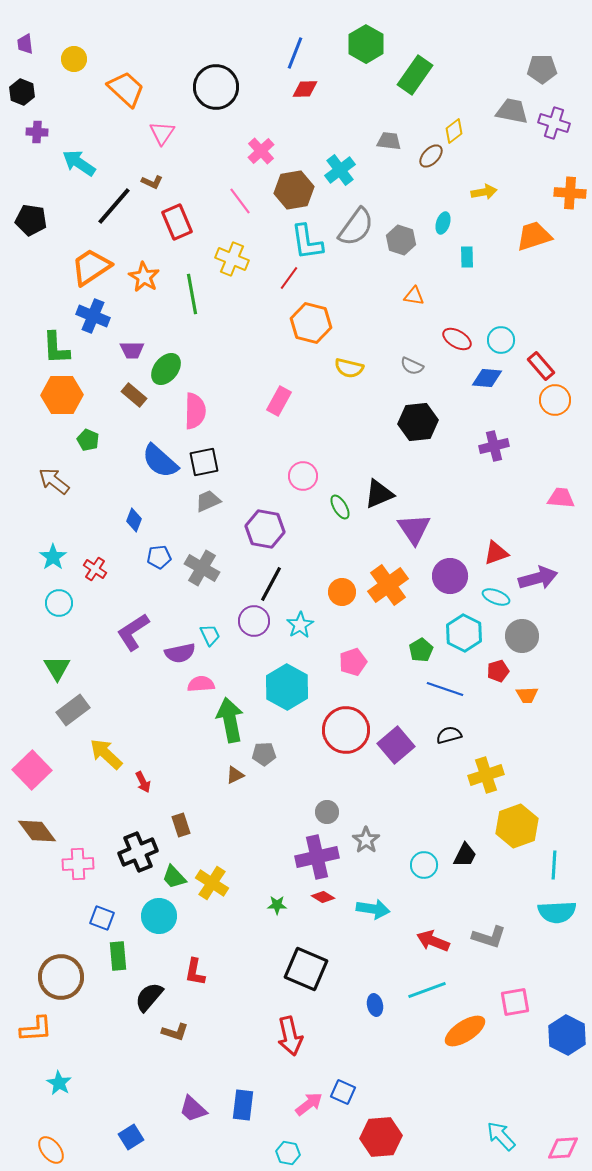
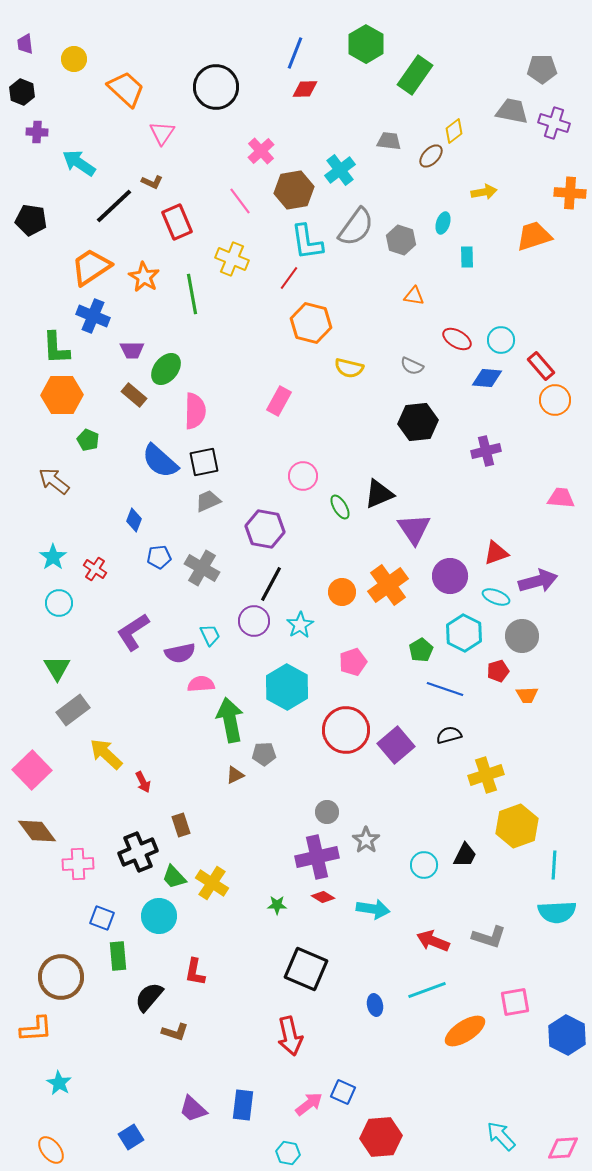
black line at (114, 206): rotated 6 degrees clockwise
purple cross at (494, 446): moved 8 px left, 5 px down
purple arrow at (538, 578): moved 3 px down
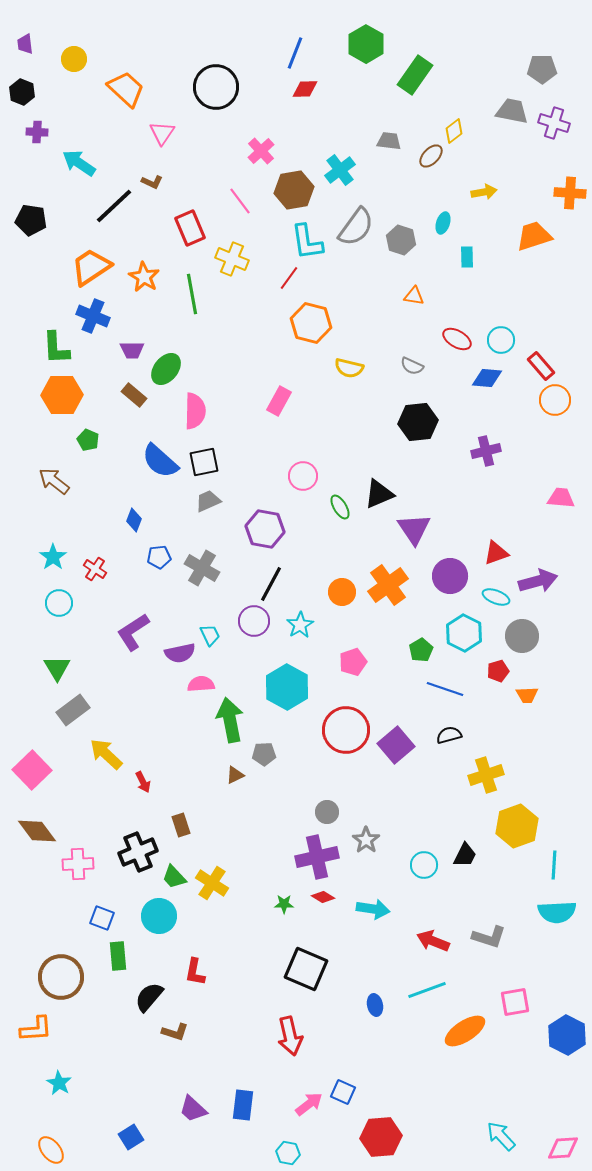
red rectangle at (177, 222): moved 13 px right, 6 px down
green star at (277, 905): moved 7 px right, 1 px up
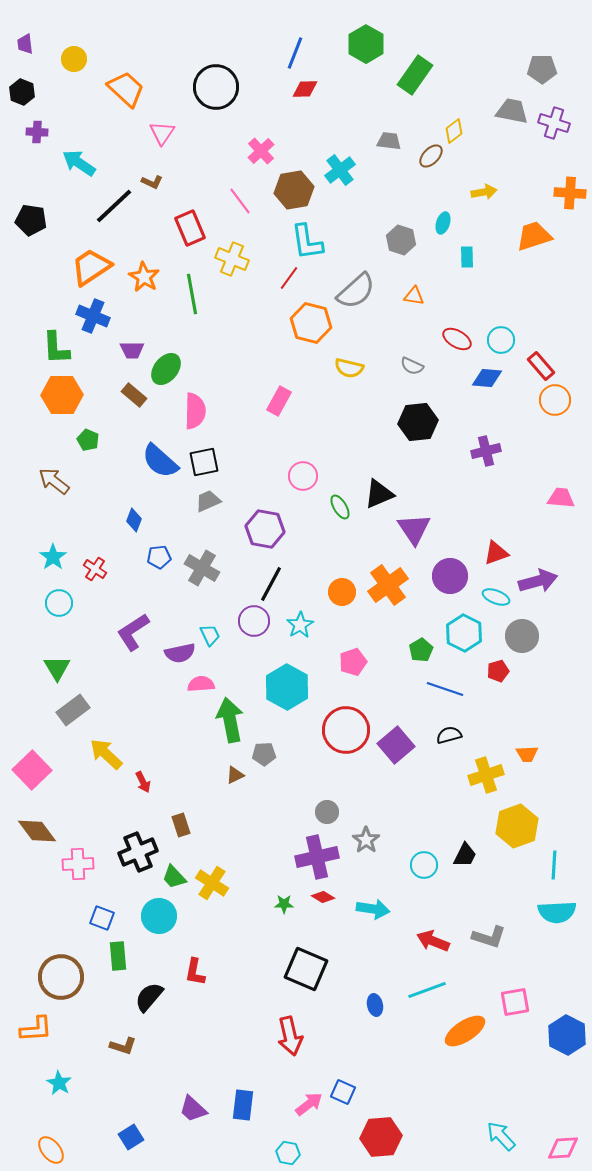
gray semicircle at (356, 227): moved 64 px down; rotated 12 degrees clockwise
orange trapezoid at (527, 695): moved 59 px down
brown L-shape at (175, 1032): moved 52 px left, 14 px down
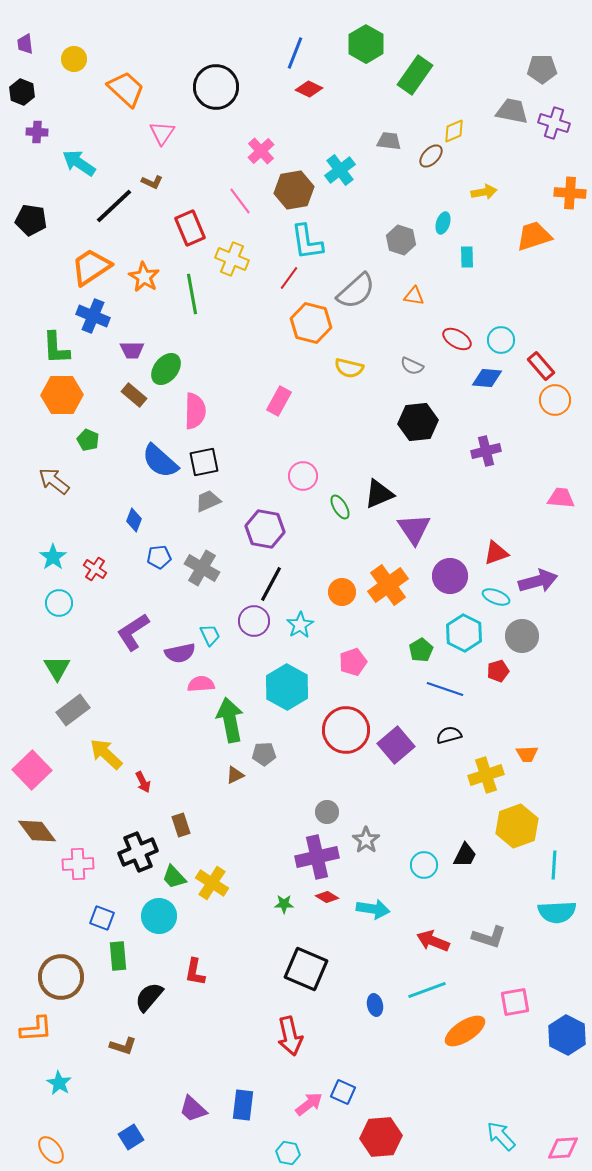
red diamond at (305, 89): moved 4 px right; rotated 28 degrees clockwise
yellow diamond at (454, 131): rotated 15 degrees clockwise
red diamond at (323, 897): moved 4 px right
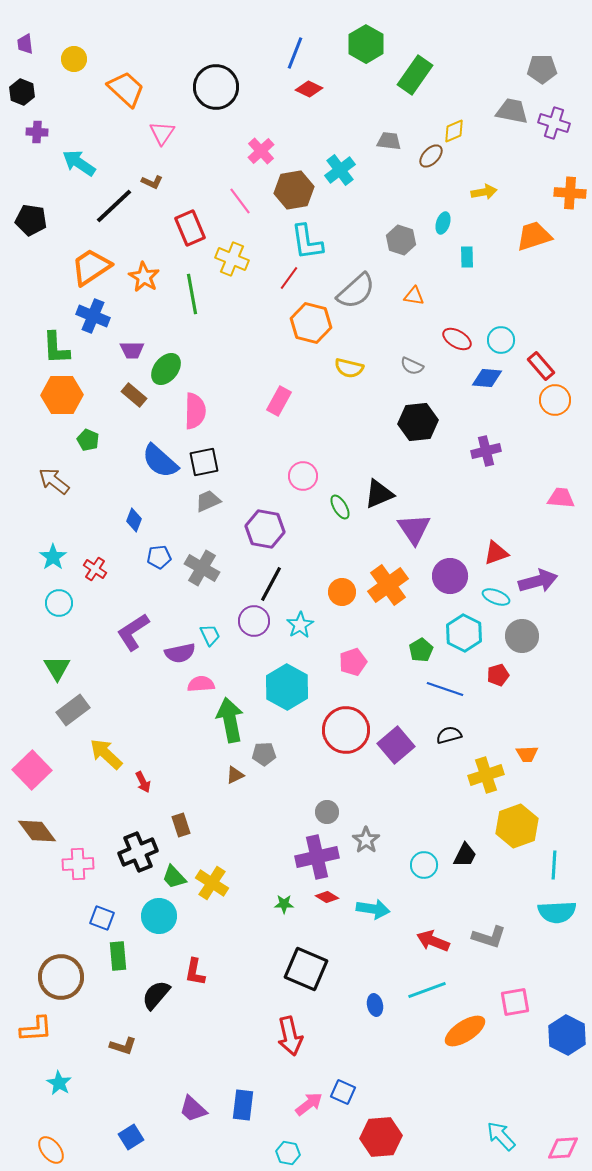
red pentagon at (498, 671): moved 4 px down
black semicircle at (149, 997): moved 7 px right, 2 px up
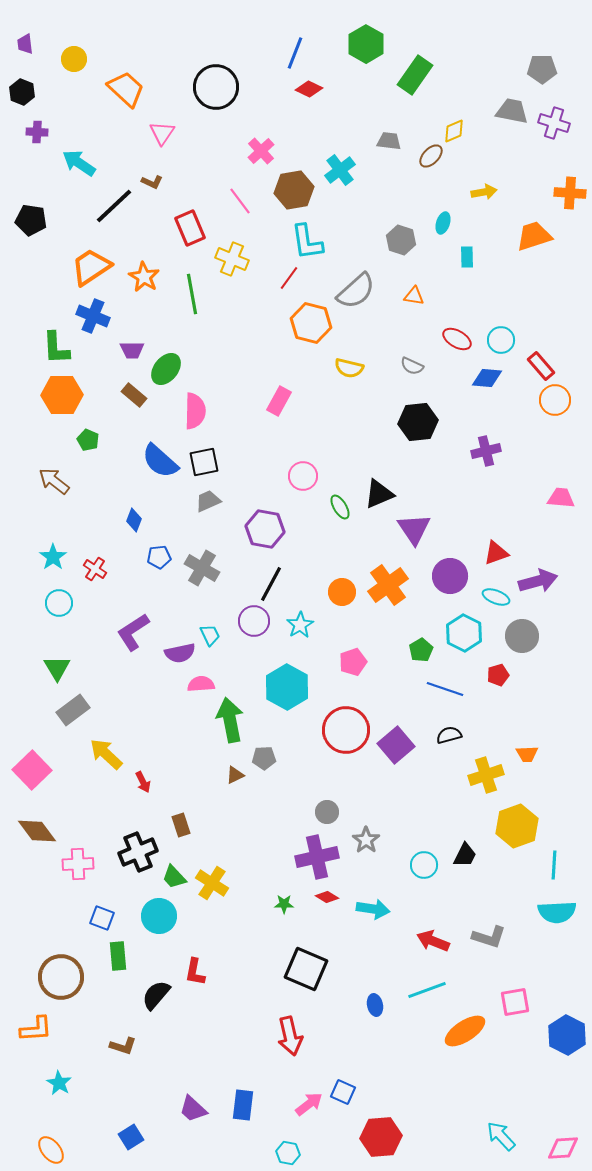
gray pentagon at (264, 754): moved 4 px down
